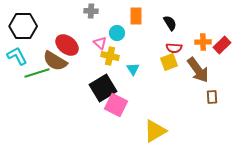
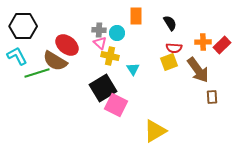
gray cross: moved 8 px right, 19 px down
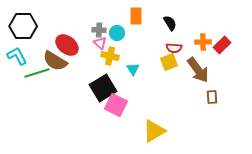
yellow triangle: moved 1 px left
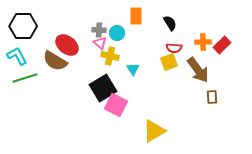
green line: moved 12 px left, 5 px down
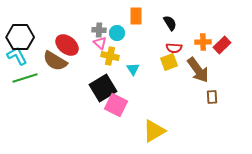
black hexagon: moved 3 px left, 11 px down
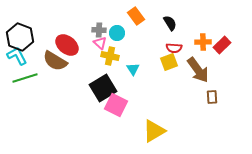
orange rectangle: rotated 36 degrees counterclockwise
black hexagon: rotated 20 degrees clockwise
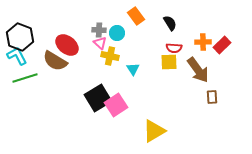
yellow square: rotated 18 degrees clockwise
black square: moved 5 px left, 10 px down
pink square: rotated 30 degrees clockwise
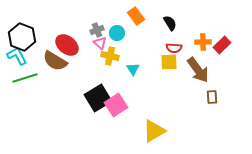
gray cross: moved 2 px left; rotated 24 degrees counterclockwise
black hexagon: moved 2 px right
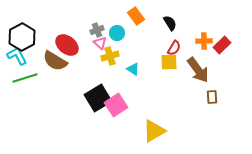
black hexagon: rotated 12 degrees clockwise
orange cross: moved 1 px right, 1 px up
red semicircle: rotated 63 degrees counterclockwise
yellow cross: rotated 30 degrees counterclockwise
cyan triangle: rotated 24 degrees counterclockwise
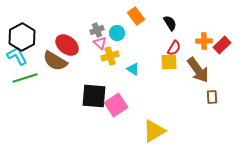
black square: moved 4 px left, 2 px up; rotated 36 degrees clockwise
